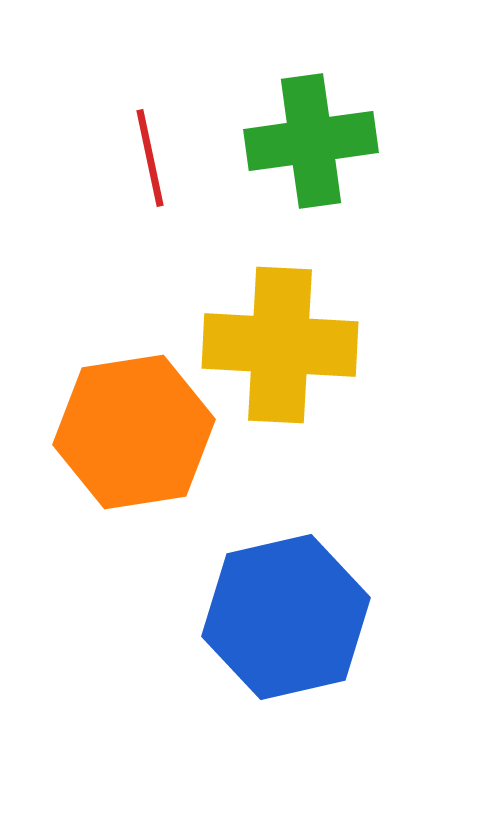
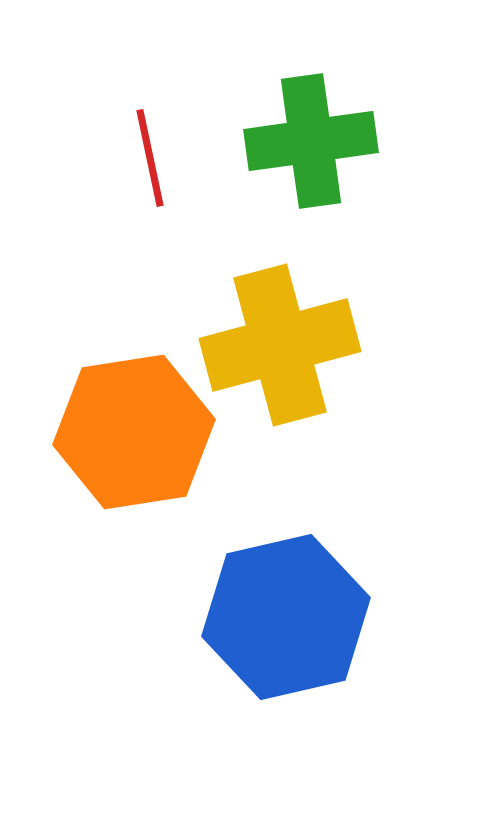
yellow cross: rotated 18 degrees counterclockwise
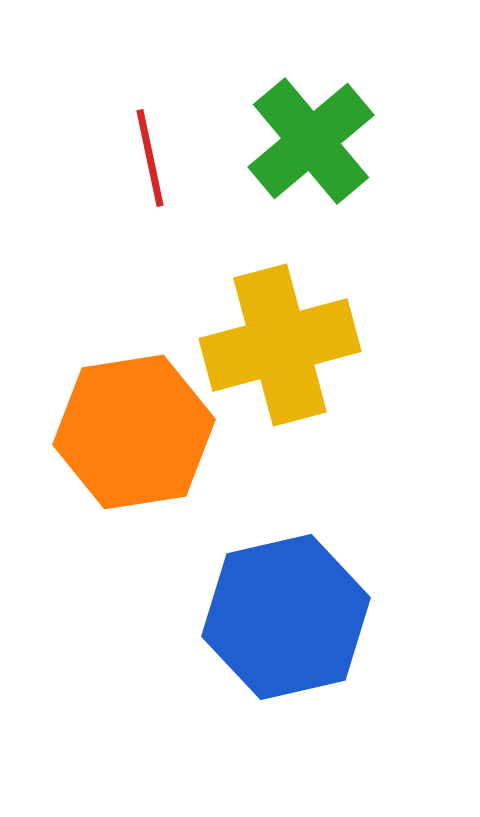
green cross: rotated 32 degrees counterclockwise
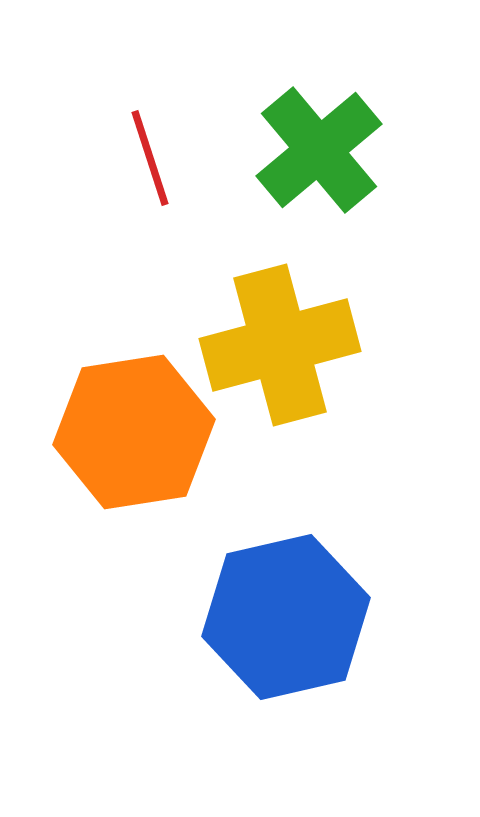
green cross: moved 8 px right, 9 px down
red line: rotated 6 degrees counterclockwise
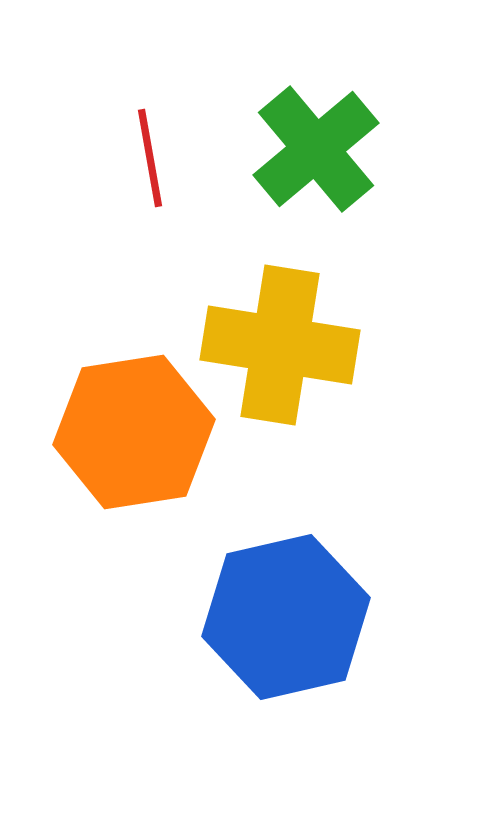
green cross: moved 3 px left, 1 px up
red line: rotated 8 degrees clockwise
yellow cross: rotated 24 degrees clockwise
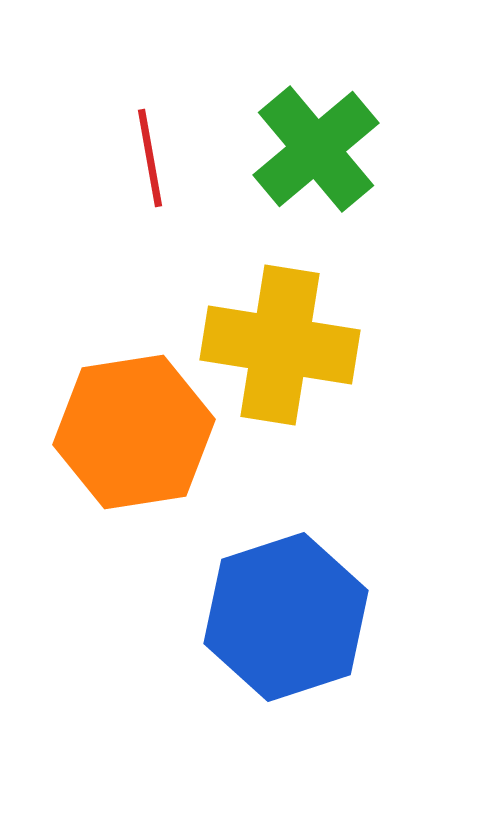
blue hexagon: rotated 5 degrees counterclockwise
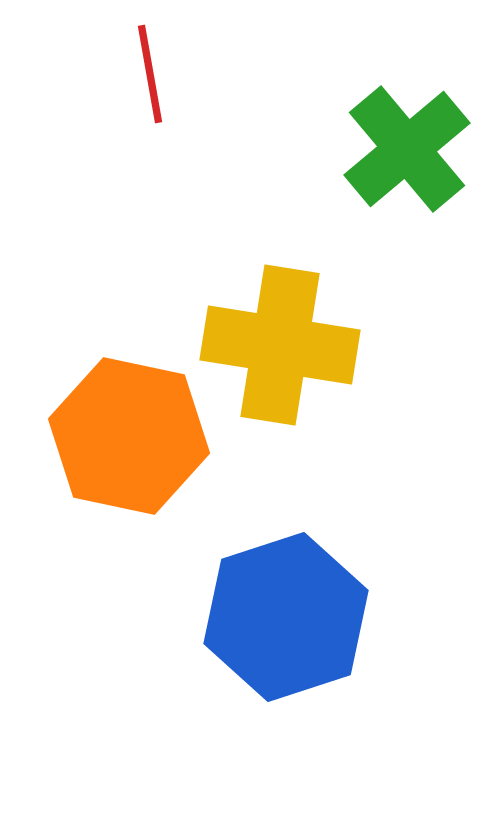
green cross: moved 91 px right
red line: moved 84 px up
orange hexagon: moved 5 px left, 4 px down; rotated 21 degrees clockwise
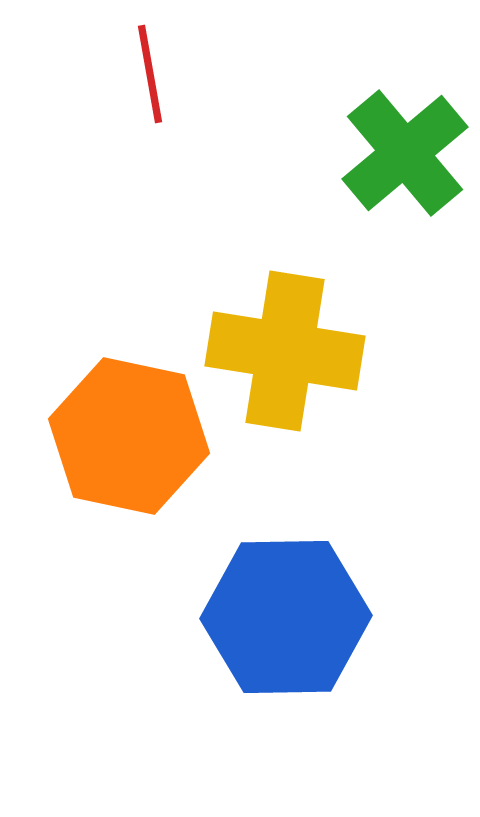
green cross: moved 2 px left, 4 px down
yellow cross: moved 5 px right, 6 px down
blue hexagon: rotated 17 degrees clockwise
